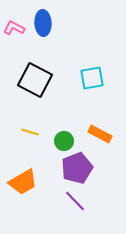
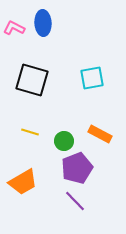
black square: moved 3 px left; rotated 12 degrees counterclockwise
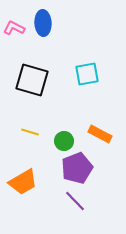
cyan square: moved 5 px left, 4 px up
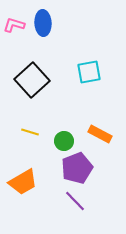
pink L-shape: moved 3 px up; rotated 10 degrees counterclockwise
cyan square: moved 2 px right, 2 px up
black square: rotated 32 degrees clockwise
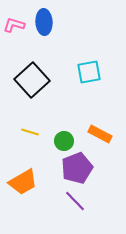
blue ellipse: moved 1 px right, 1 px up
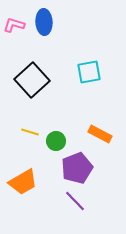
green circle: moved 8 px left
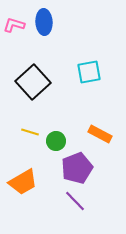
black square: moved 1 px right, 2 px down
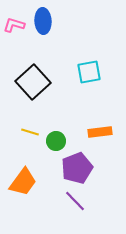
blue ellipse: moved 1 px left, 1 px up
orange rectangle: moved 2 px up; rotated 35 degrees counterclockwise
orange trapezoid: rotated 24 degrees counterclockwise
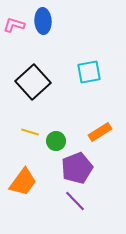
orange rectangle: rotated 25 degrees counterclockwise
